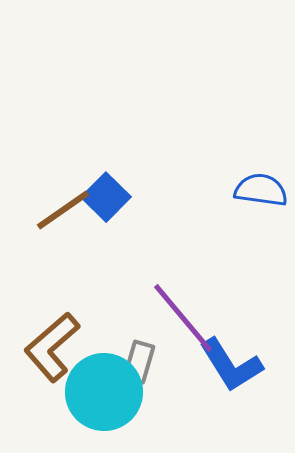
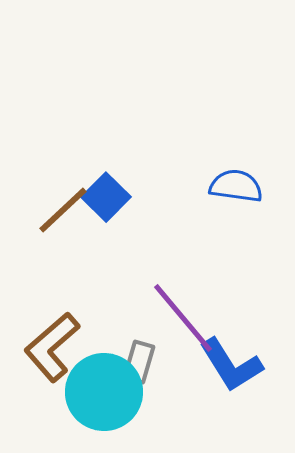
blue semicircle: moved 25 px left, 4 px up
brown line: rotated 8 degrees counterclockwise
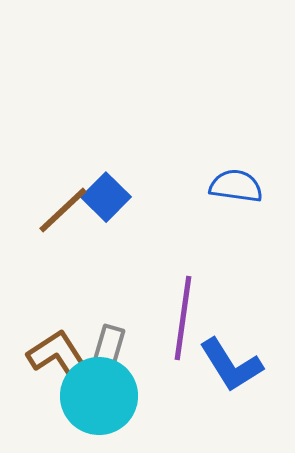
purple line: rotated 48 degrees clockwise
brown L-shape: moved 9 px right, 11 px down; rotated 98 degrees clockwise
gray rectangle: moved 30 px left, 16 px up
cyan circle: moved 5 px left, 4 px down
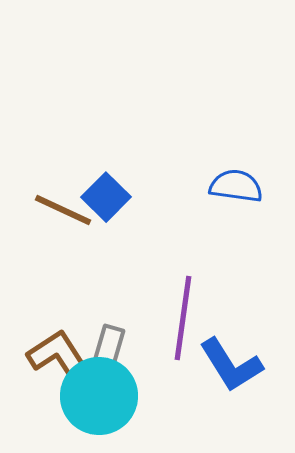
brown line: rotated 68 degrees clockwise
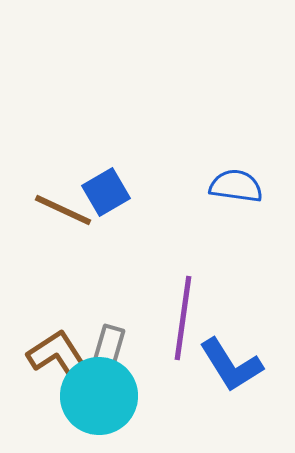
blue square: moved 5 px up; rotated 15 degrees clockwise
